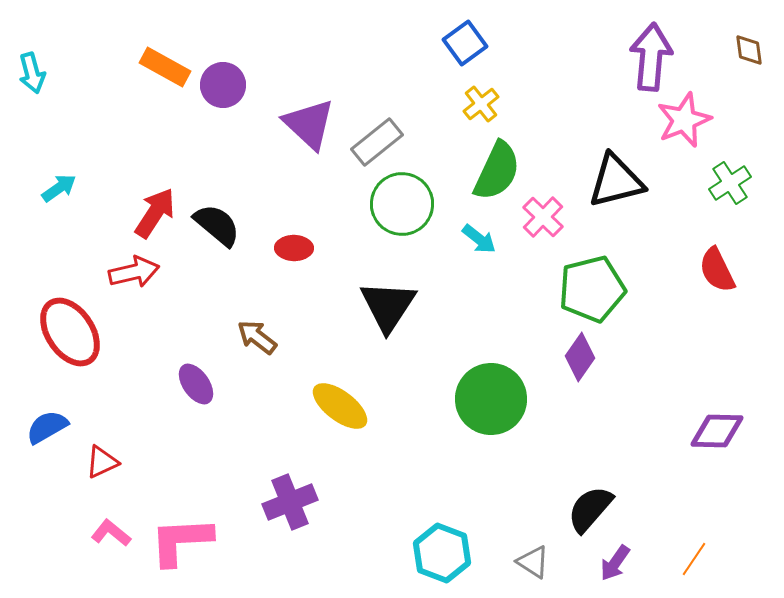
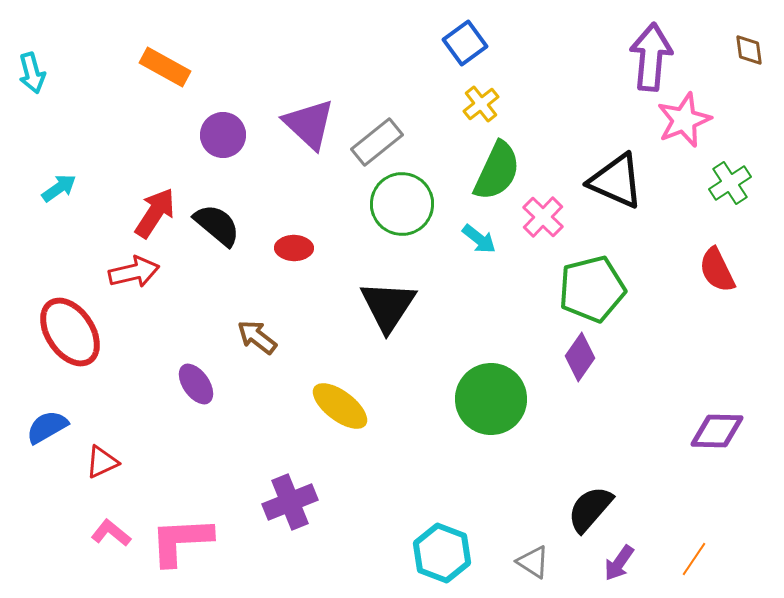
purple circle at (223, 85): moved 50 px down
black triangle at (616, 181): rotated 38 degrees clockwise
purple arrow at (615, 563): moved 4 px right
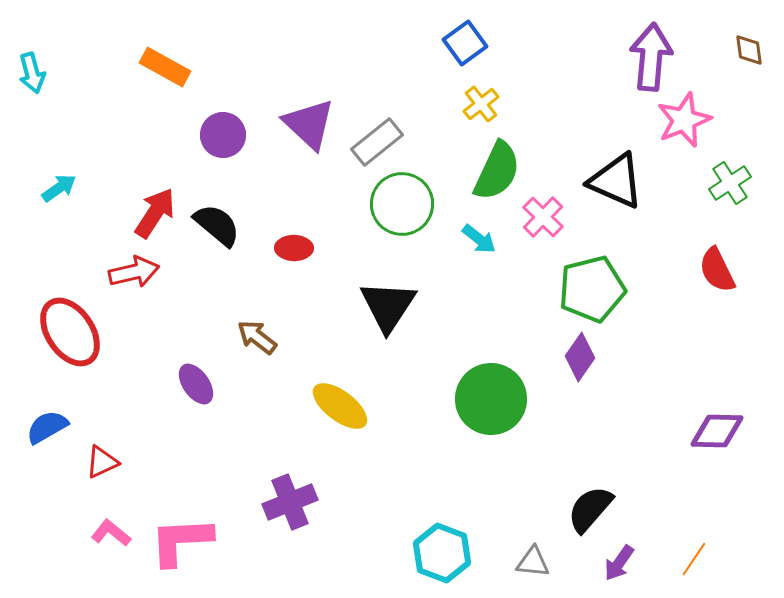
gray triangle at (533, 562): rotated 27 degrees counterclockwise
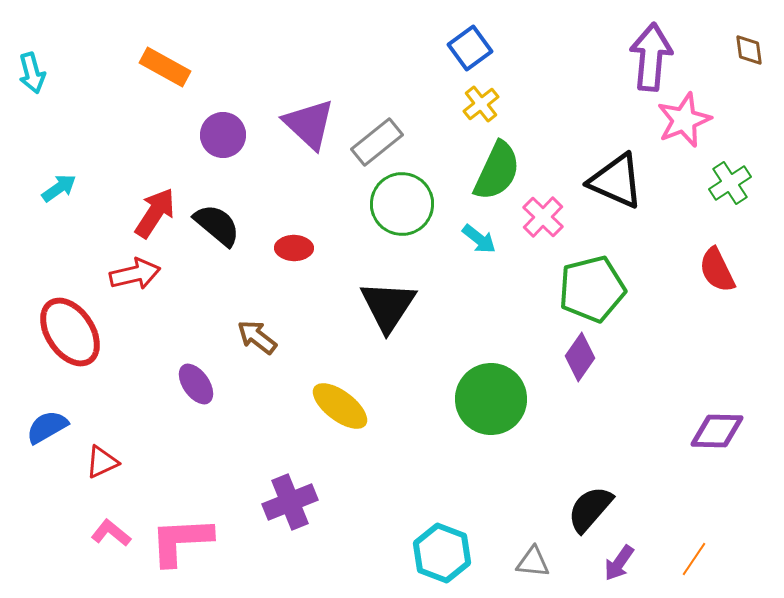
blue square at (465, 43): moved 5 px right, 5 px down
red arrow at (134, 272): moved 1 px right, 2 px down
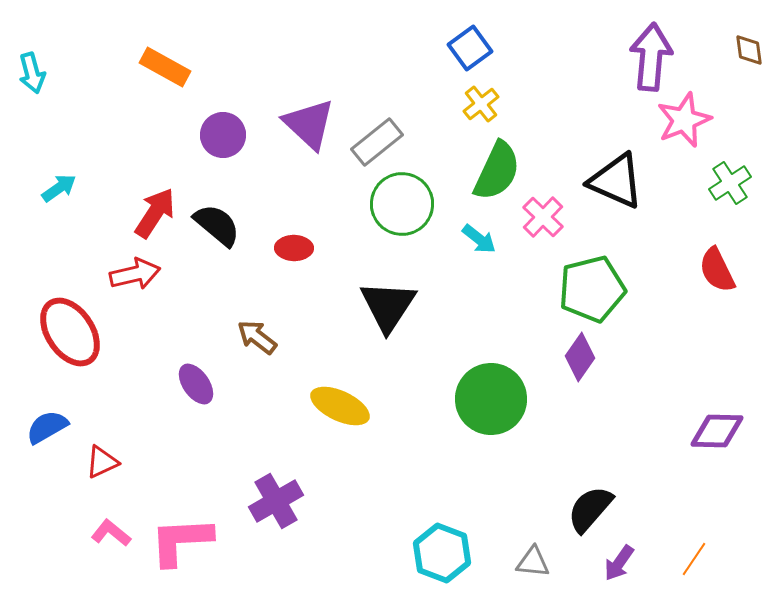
yellow ellipse at (340, 406): rotated 12 degrees counterclockwise
purple cross at (290, 502): moved 14 px left, 1 px up; rotated 8 degrees counterclockwise
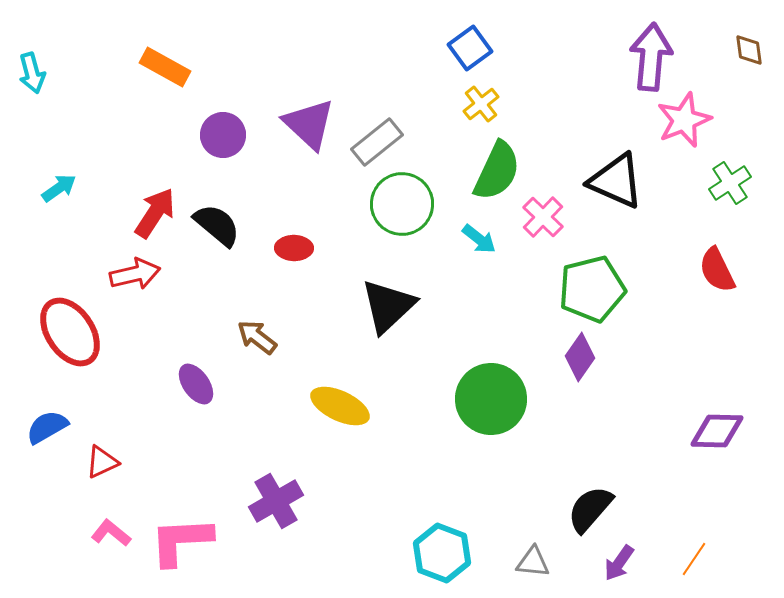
black triangle at (388, 306): rotated 14 degrees clockwise
